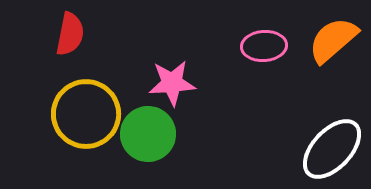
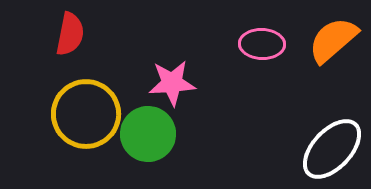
pink ellipse: moved 2 px left, 2 px up; rotated 6 degrees clockwise
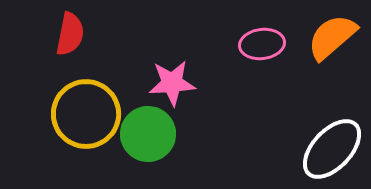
orange semicircle: moved 1 px left, 3 px up
pink ellipse: rotated 9 degrees counterclockwise
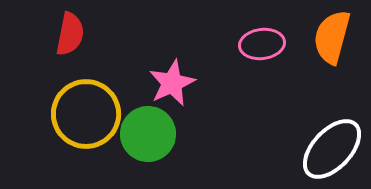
orange semicircle: rotated 34 degrees counterclockwise
pink star: rotated 21 degrees counterclockwise
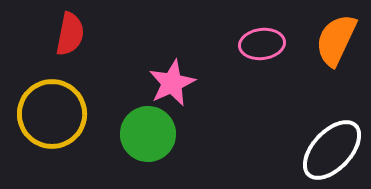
orange semicircle: moved 4 px right, 3 px down; rotated 10 degrees clockwise
yellow circle: moved 34 px left
white ellipse: moved 1 px down
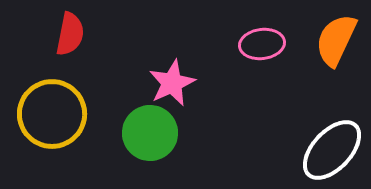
green circle: moved 2 px right, 1 px up
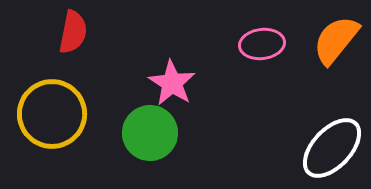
red semicircle: moved 3 px right, 2 px up
orange semicircle: rotated 14 degrees clockwise
pink star: rotated 15 degrees counterclockwise
white ellipse: moved 2 px up
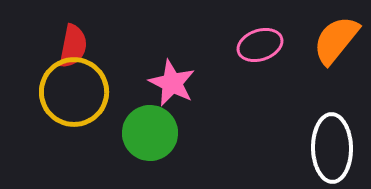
red semicircle: moved 14 px down
pink ellipse: moved 2 px left, 1 px down; rotated 12 degrees counterclockwise
pink star: rotated 6 degrees counterclockwise
yellow circle: moved 22 px right, 22 px up
white ellipse: rotated 44 degrees counterclockwise
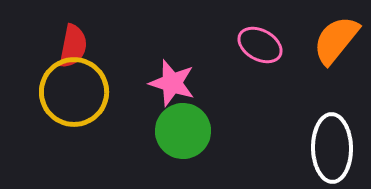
pink ellipse: rotated 48 degrees clockwise
pink star: rotated 9 degrees counterclockwise
green circle: moved 33 px right, 2 px up
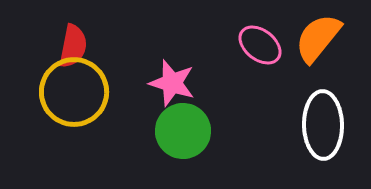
orange semicircle: moved 18 px left, 2 px up
pink ellipse: rotated 9 degrees clockwise
white ellipse: moved 9 px left, 23 px up
